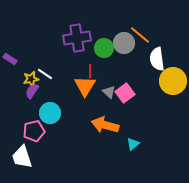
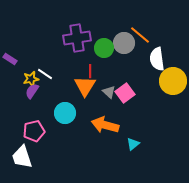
cyan circle: moved 15 px right
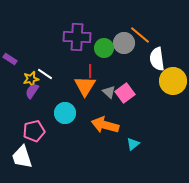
purple cross: moved 1 px up; rotated 12 degrees clockwise
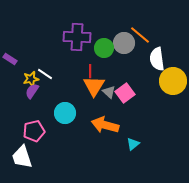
orange triangle: moved 9 px right
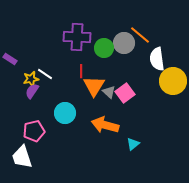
red line: moved 9 px left
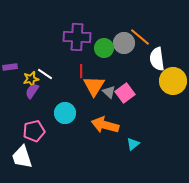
orange line: moved 2 px down
purple rectangle: moved 8 px down; rotated 40 degrees counterclockwise
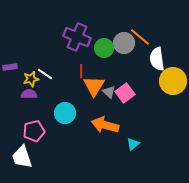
purple cross: rotated 20 degrees clockwise
purple semicircle: moved 3 px left, 3 px down; rotated 56 degrees clockwise
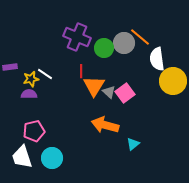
cyan circle: moved 13 px left, 45 px down
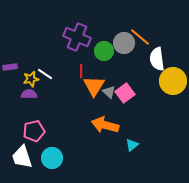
green circle: moved 3 px down
cyan triangle: moved 1 px left, 1 px down
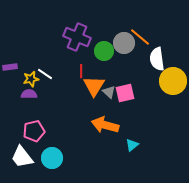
pink square: rotated 24 degrees clockwise
white trapezoid: rotated 20 degrees counterclockwise
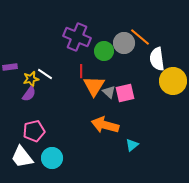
purple semicircle: rotated 126 degrees clockwise
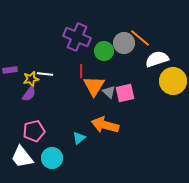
orange line: moved 1 px down
white semicircle: rotated 80 degrees clockwise
purple rectangle: moved 3 px down
white line: rotated 28 degrees counterclockwise
cyan triangle: moved 53 px left, 7 px up
